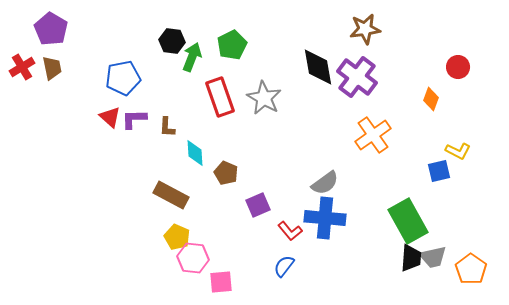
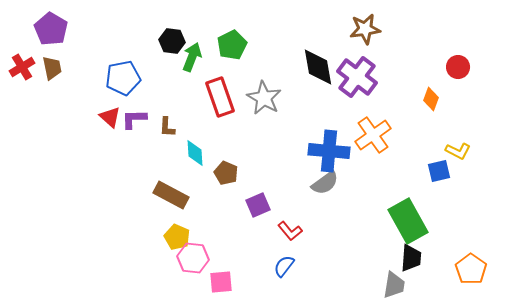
blue cross: moved 4 px right, 67 px up
gray trapezoid: moved 39 px left, 28 px down; rotated 68 degrees counterclockwise
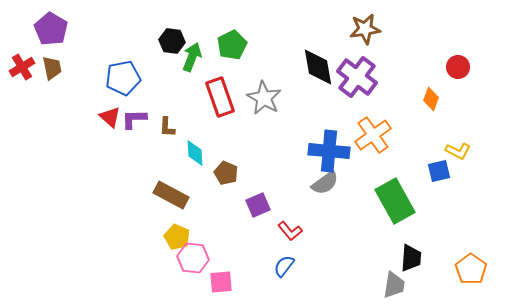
green rectangle: moved 13 px left, 20 px up
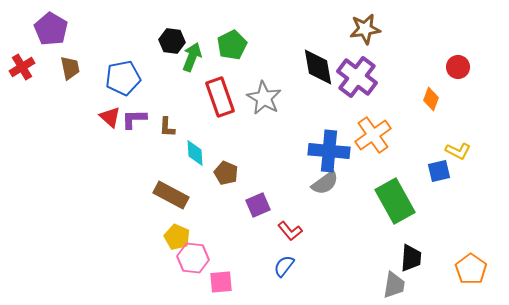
brown trapezoid: moved 18 px right
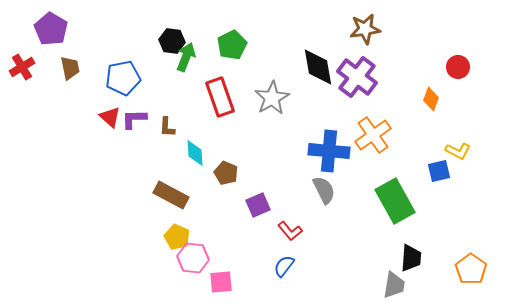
green arrow: moved 6 px left
gray star: moved 8 px right; rotated 12 degrees clockwise
gray semicircle: moved 1 px left, 7 px down; rotated 80 degrees counterclockwise
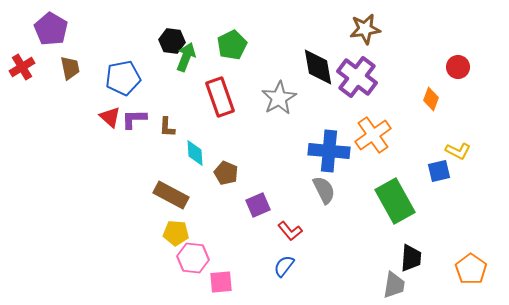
gray star: moved 7 px right
yellow pentagon: moved 1 px left, 4 px up; rotated 20 degrees counterclockwise
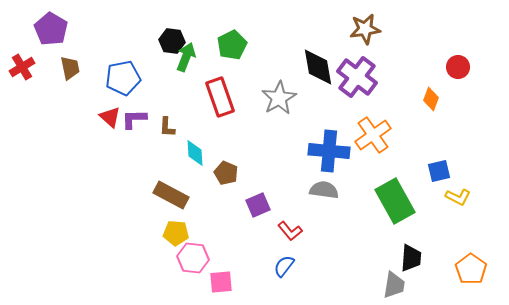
yellow L-shape: moved 46 px down
gray semicircle: rotated 56 degrees counterclockwise
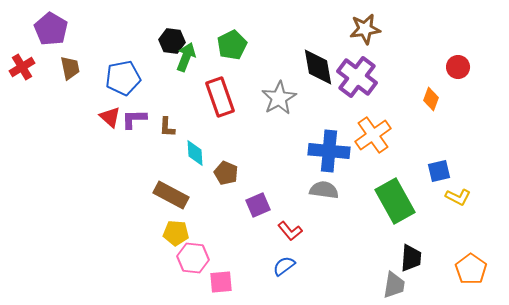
blue semicircle: rotated 15 degrees clockwise
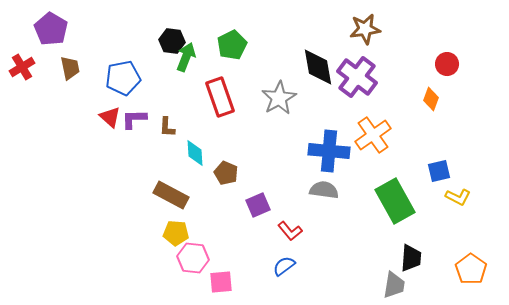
red circle: moved 11 px left, 3 px up
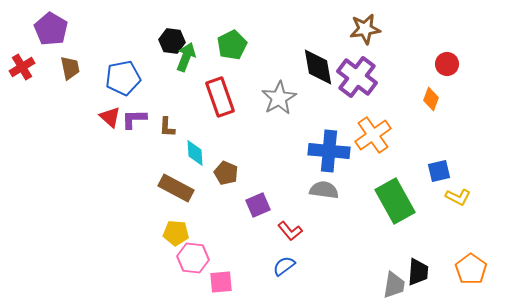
brown rectangle: moved 5 px right, 7 px up
black trapezoid: moved 7 px right, 14 px down
